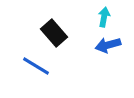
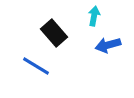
cyan arrow: moved 10 px left, 1 px up
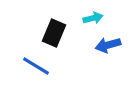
cyan arrow: moved 1 px left, 2 px down; rotated 66 degrees clockwise
black rectangle: rotated 64 degrees clockwise
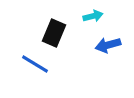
cyan arrow: moved 2 px up
blue line: moved 1 px left, 2 px up
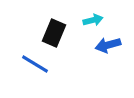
cyan arrow: moved 4 px down
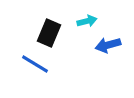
cyan arrow: moved 6 px left, 1 px down
black rectangle: moved 5 px left
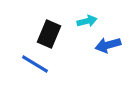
black rectangle: moved 1 px down
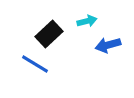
black rectangle: rotated 24 degrees clockwise
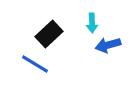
cyan arrow: moved 5 px right, 2 px down; rotated 102 degrees clockwise
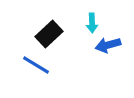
blue line: moved 1 px right, 1 px down
